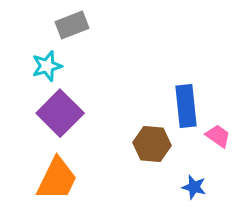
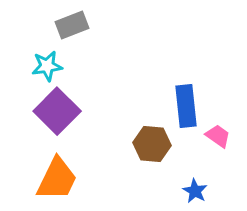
cyan star: rotated 8 degrees clockwise
purple square: moved 3 px left, 2 px up
blue star: moved 1 px right, 4 px down; rotated 15 degrees clockwise
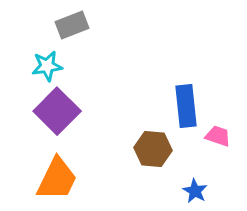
pink trapezoid: rotated 16 degrees counterclockwise
brown hexagon: moved 1 px right, 5 px down
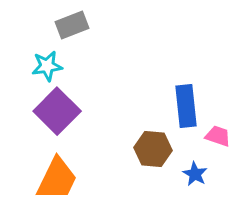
blue star: moved 17 px up
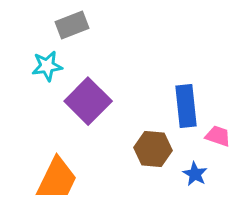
purple square: moved 31 px right, 10 px up
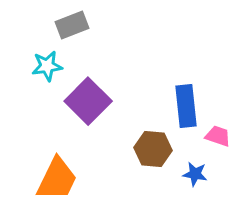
blue star: rotated 20 degrees counterclockwise
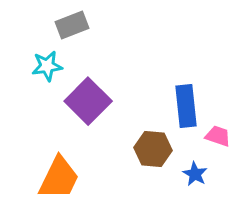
blue star: rotated 20 degrees clockwise
orange trapezoid: moved 2 px right, 1 px up
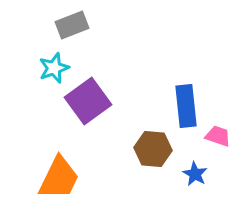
cyan star: moved 7 px right, 2 px down; rotated 12 degrees counterclockwise
purple square: rotated 9 degrees clockwise
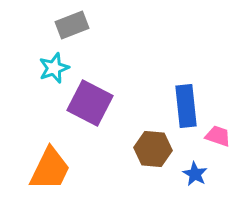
purple square: moved 2 px right, 2 px down; rotated 27 degrees counterclockwise
orange trapezoid: moved 9 px left, 9 px up
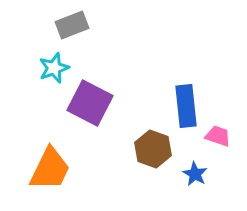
brown hexagon: rotated 15 degrees clockwise
